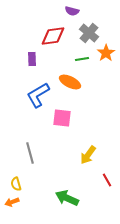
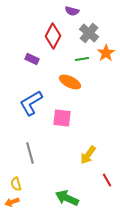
red diamond: rotated 55 degrees counterclockwise
purple rectangle: rotated 64 degrees counterclockwise
blue L-shape: moved 7 px left, 8 px down
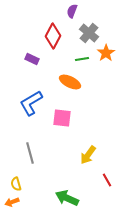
purple semicircle: rotated 96 degrees clockwise
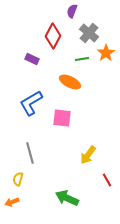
yellow semicircle: moved 2 px right, 5 px up; rotated 32 degrees clockwise
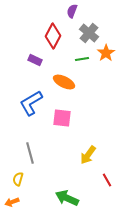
purple rectangle: moved 3 px right, 1 px down
orange ellipse: moved 6 px left
